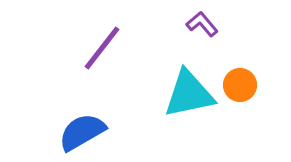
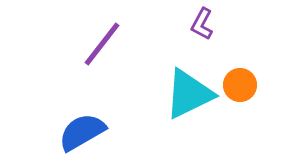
purple L-shape: rotated 112 degrees counterclockwise
purple line: moved 4 px up
cyan triangle: rotated 14 degrees counterclockwise
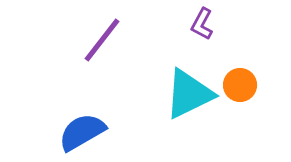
purple line: moved 4 px up
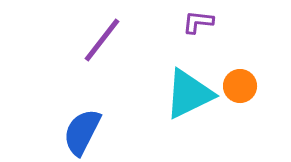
purple L-shape: moved 4 px left, 2 px up; rotated 68 degrees clockwise
orange circle: moved 1 px down
blue semicircle: rotated 33 degrees counterclockwise
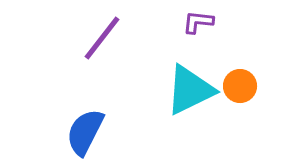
purple line: moved 2 px up
cyan triangle: moved 1 px right, 4 px up
blue semicircle: moved 3 px right
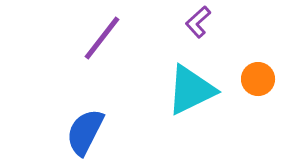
purple L-shape: rotated 48 degrees counterclockwise
orange circle: moved 18 px right, 7 px up
cyan triangle: moved 1 px right
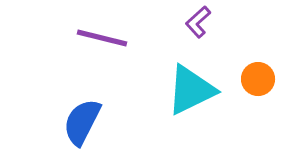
purple line: rotated 66 degrees clockwise
blue semicircle: moved 3 px left, 10 px up
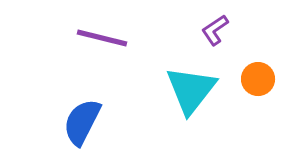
purple L-shape: moved 17 px right, 8 px down; rotated 8 degrees clockwise
cyan triangle: rotated 26 degrees counterclockwise
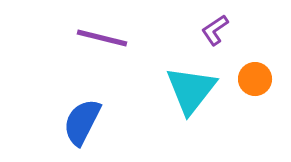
orange circle: moved 3 px left
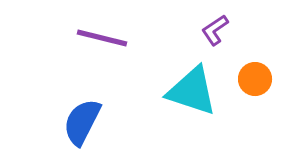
cyan triangle: moved 1 px right, 1 px down; rotated 50 degrees counterclockwise
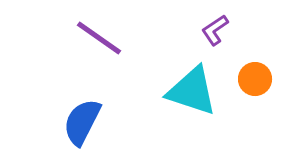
purple line: moved 3 px left; rotated 21 degrees clockwise
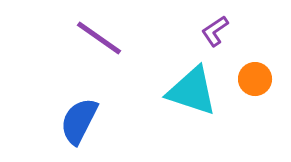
purple L-shape: moved 1 px down
blue semicircle: moved 3 px left, 1 px up
